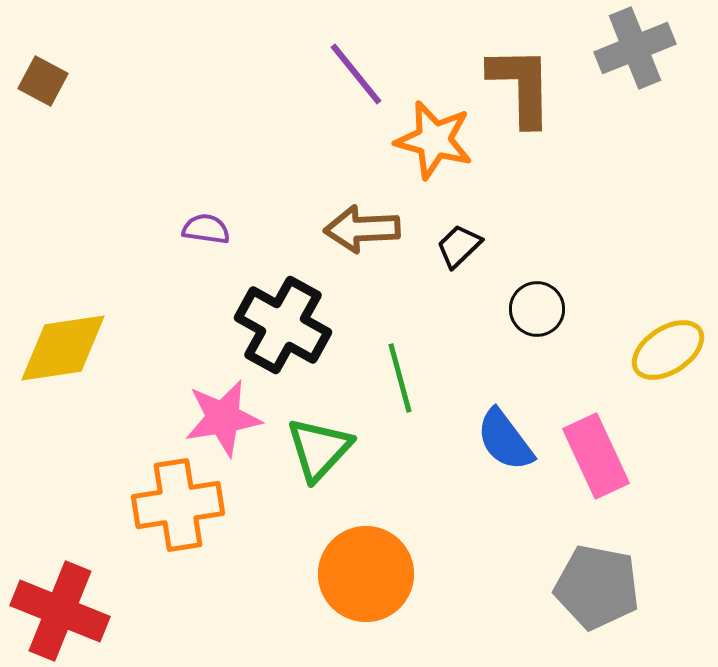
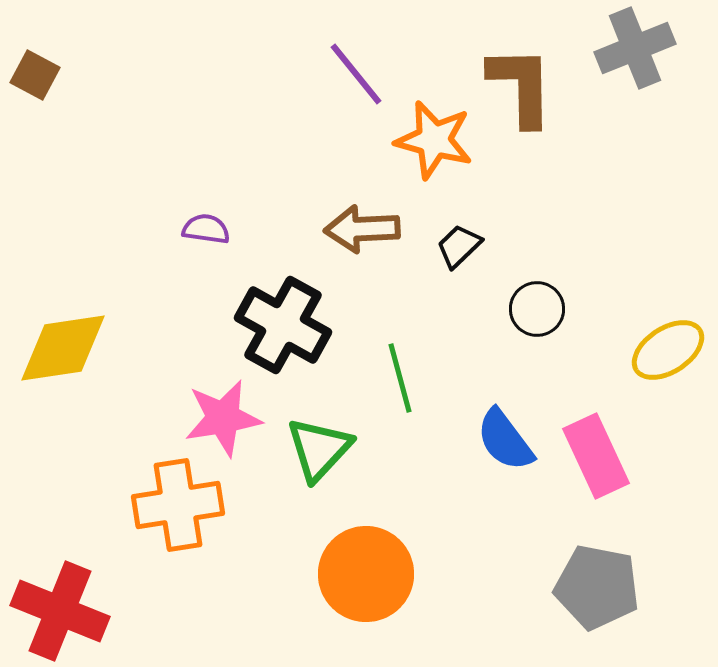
brown square: moved 8 px left, 6 px up
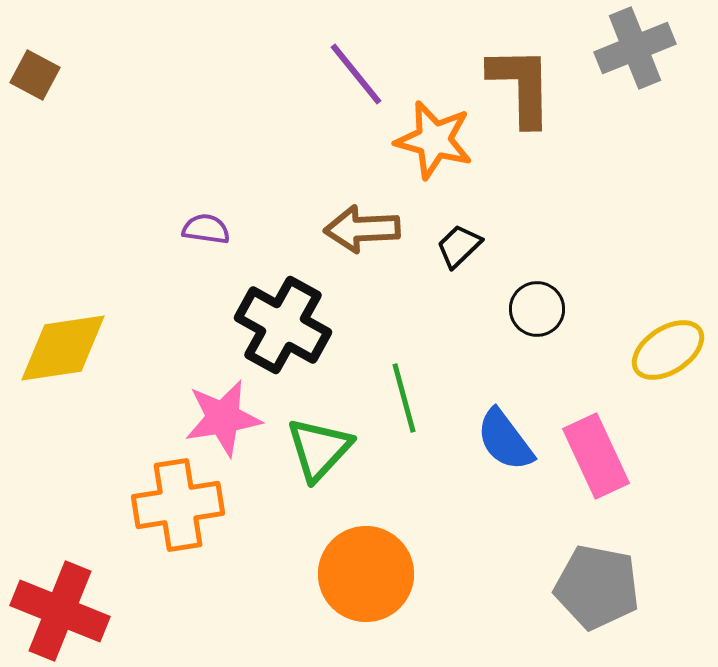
green line: moved 4 px right, 20 px down
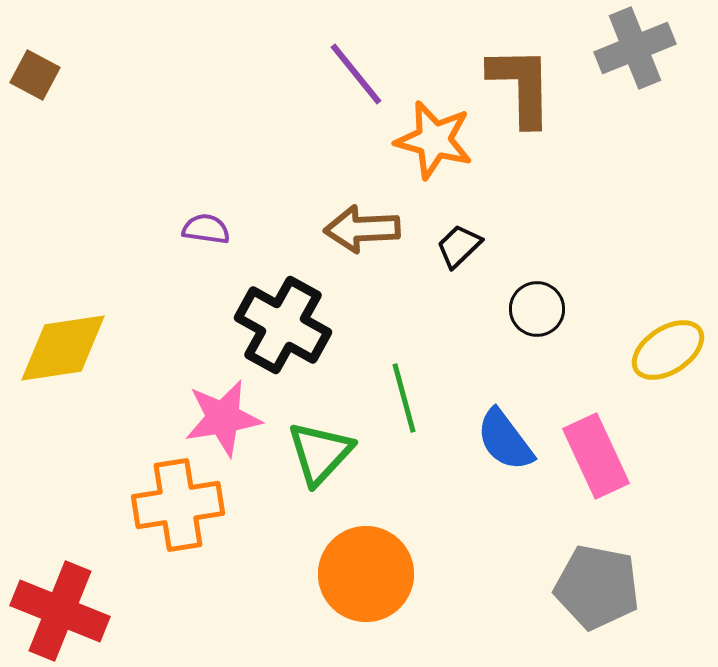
green triangle: moved 1 px right, 4 px down
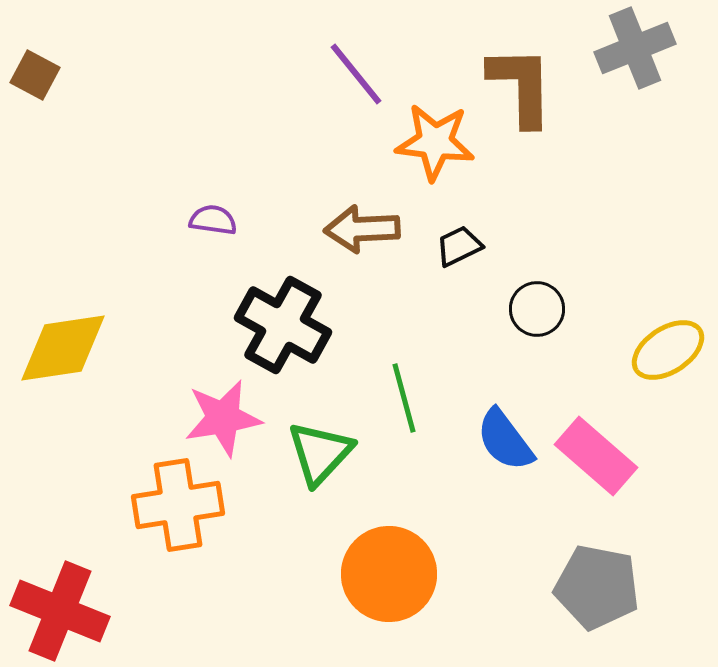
orange star: moved 1 px right, 2 px down; rotated 8 degrees counterclockwise
purple semicircle: moved 7 px right, 9 px up
black trapezoid: rotated 18 degrees clockwise
pink rectangle: rotated 24 degrees counterclockwise
orange circle: moved 23 px right
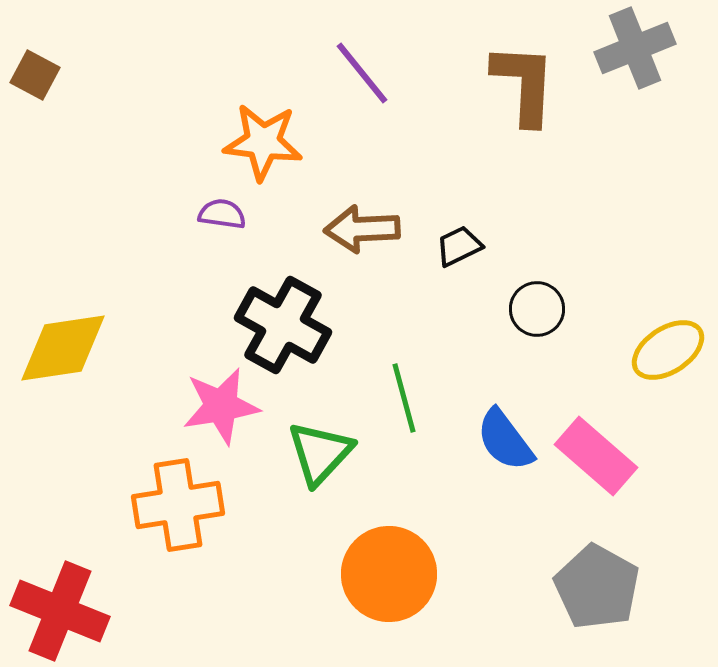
purple line: moved 6 px right, 1 px up
brown L-shape: moved 3 px right, 2 px up; rotated 4 degrees clockwise
orange star: moved 172 px left
purple semicircle: moved 9 px right, 6 px up
pink star: moved 2 px left, 12 px up
gray pentagon: rotated 18 degrees clockwise
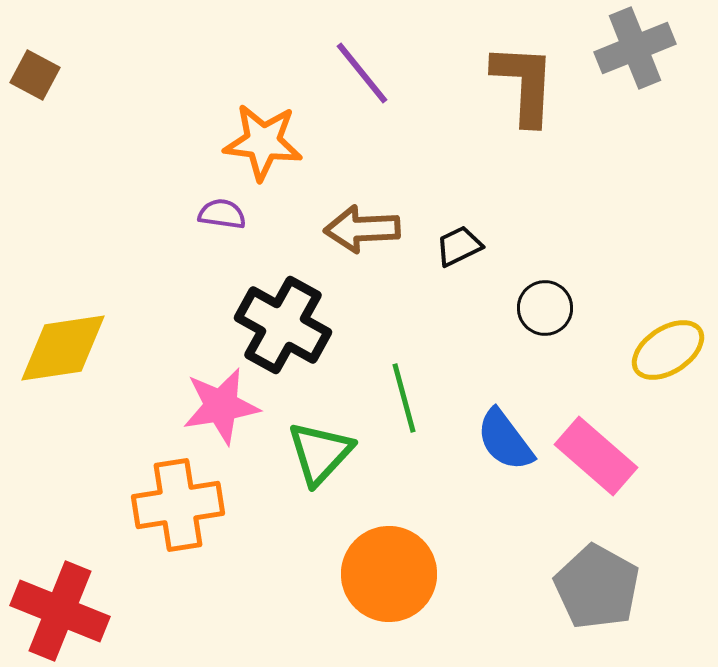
black circle: moved 8 px right, 1 px up
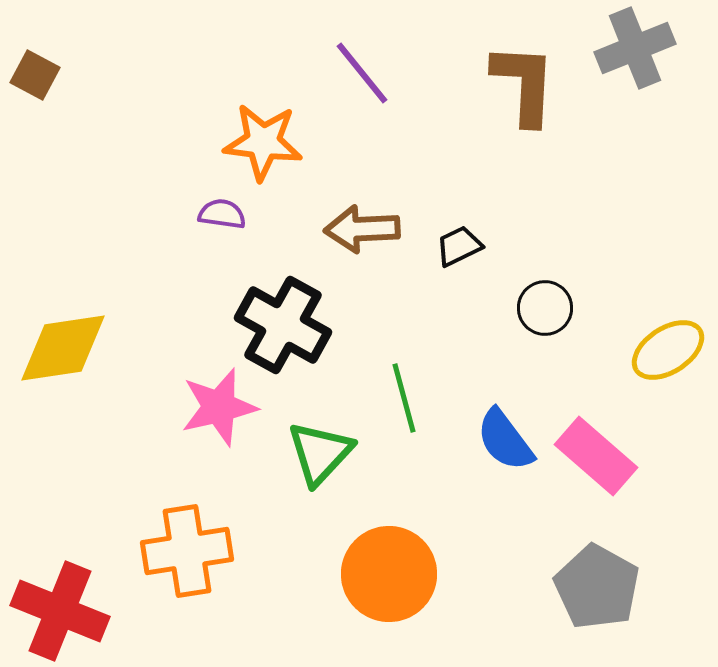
pink star: moved 2 px left, 1 px down; rotated 4 degrees counterclockwise
orange cross: moved 9 px right, 46 px down
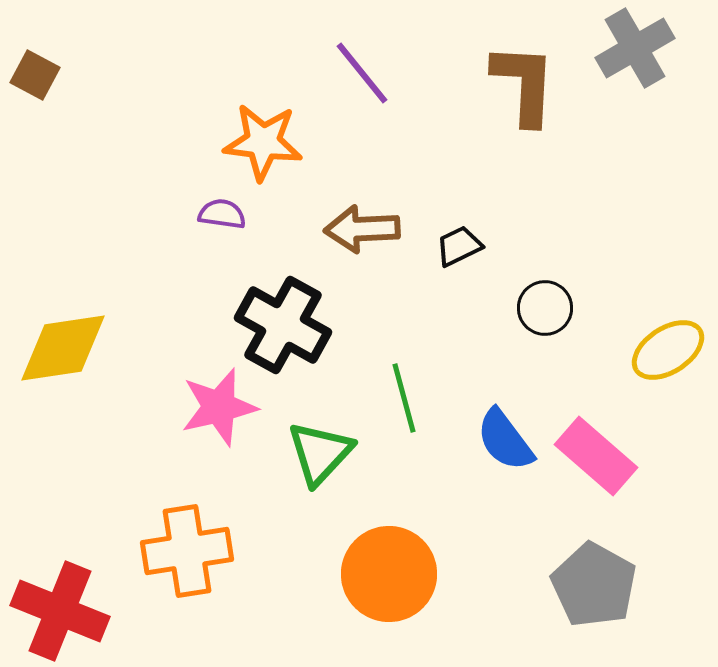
gray cross: rotated 8 degrees counterclockwise
gray pentagon: moved 3 px left, 2 px up
